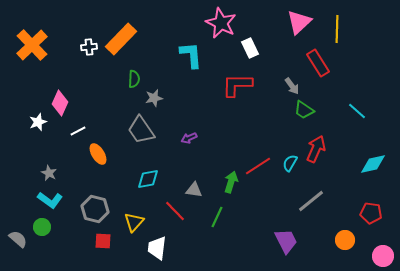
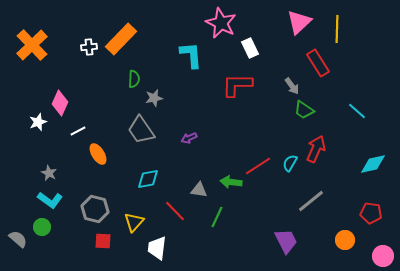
green arrow at (231, 182): rotated 100 degrees counterclockwise
gray triangle at (194, 190): moved 5 px right
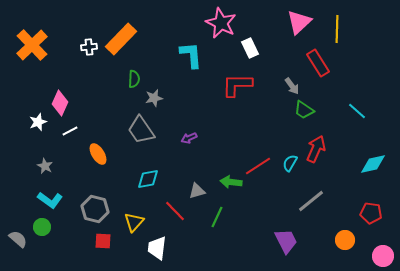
white line at (78, 131): moved 8 px left
gray star at (49, 173): moved 4 px left, 7 px up
gray triangle at (199, 190): moved 2 px left, 1 px down; rotated 24 degrees counterclockwise
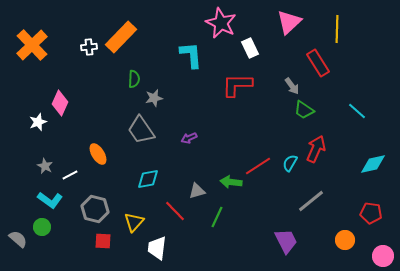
pink triangle at (299, 22): moved 10 px left
orange rectangle at (121, 39): moved 2 px up
white line at (70, 131): moved 44 px down
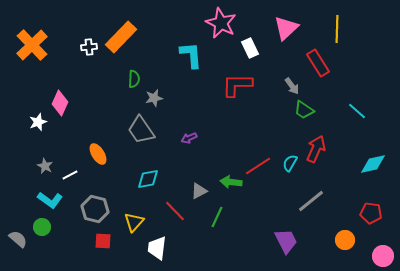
pink triangle at (289, 22): moved 3 px left, 6 px down
gray triangle at (197, 191): moved 2 px right; rotated 12 degrees counterclockwise
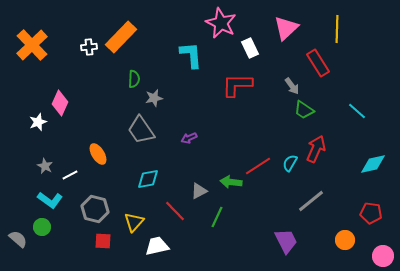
white trapezoid at (157, 248): moved 2 px up; rotated 70 degrees clockwise
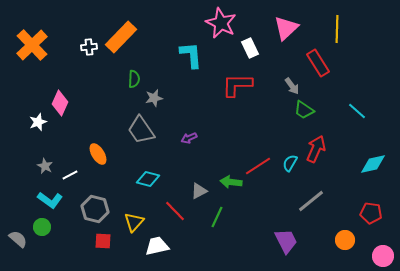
cyan diamond at (148, 179): rotated 25 degrees clockwise
